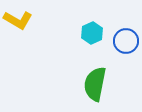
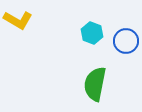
cyan hexagon: rotated 15 degrees counterclockwise
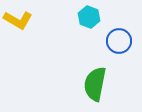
cyan hexagon: moved 3 px left, 16 px up
blue circle: moved 7 px left
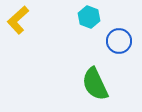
yellow L-shape: rotated 108 degrees clockwise
green semicircle: rotated 36 degrees counterclockwise
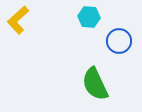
cyan hexagon: rotated 15 degrees counterclockwise
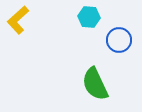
blue circle: moved 1 px up
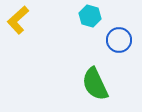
cyan hexagon: moved 1 px right, 1 px up; rotated 10 degrees clockwise
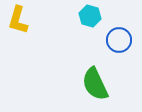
yellow L-shape: rotated 32 degrees counterclockwise
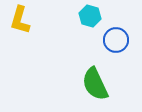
yellow L-shape: moved 2 px right
blue circle: moved 3 px left
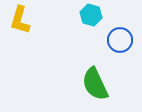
cyan hexagon: moved 1 px right, 1 px up
blue circle: moved 4 px right
